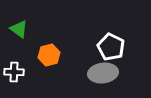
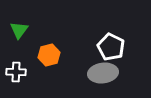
green triangle: moved 1 px down; rotated 30 degrees clockwise
white cross: moved 2 px right
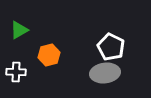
green triangle: rotated 24 degrees clockwise
gray ellipse: moved 2 px right
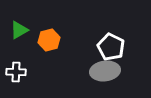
orange hexagon: moved 15 px up
gray ellipse: moved 2 px up
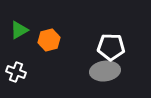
white pentagon: rotated 24 degrees counterclockwise
white cross: rotated 18 degrees clockwise
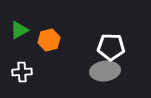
white cross: moved 6 px right; rotated 24 degrees counterclockwise
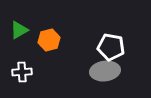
white pentagon: rotated 8 degrees clockwise
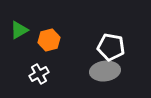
white cross: moved 17 px right, 2 px down; rotated 24 degrees counterclockwise
